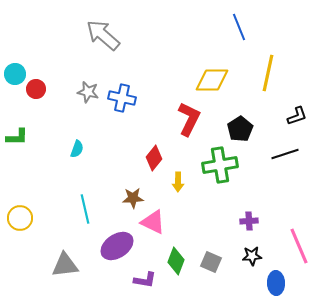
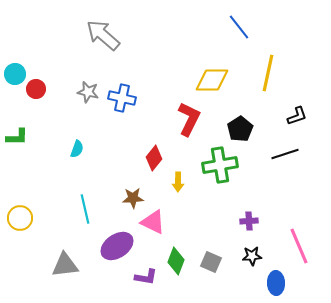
blue line: rotated 16 degrees counterclockwise
purple L-shape: moved 1 px right, 3 px up
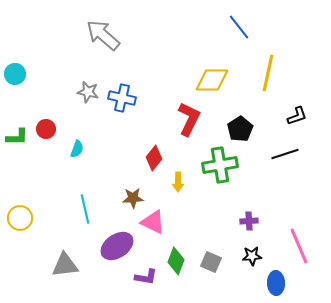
red circle: moved 10 px right, 40 px down
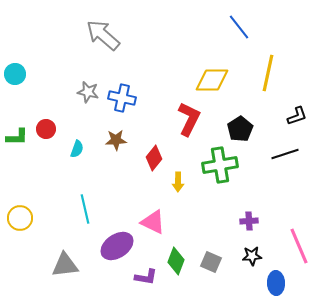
brown star: moved 17 px left, 58 px up
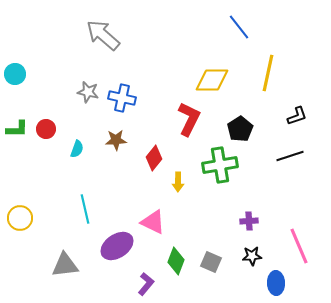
green L-shape: moved 8 px up
black line: moved 5 px right, 2 px down
purple L-shape: moved 7 px down; rotated 60 degrees counterclockwise
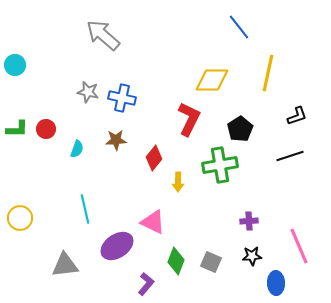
cyan circle: moved 9 px up
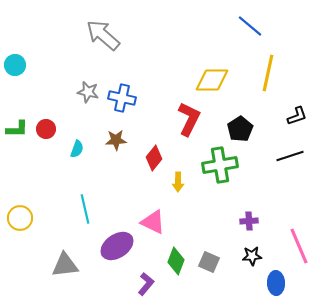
blue line: moved 11 px right, 1 px up; rotated 12 degrees counterclockwise
gray square: moved 2 px left
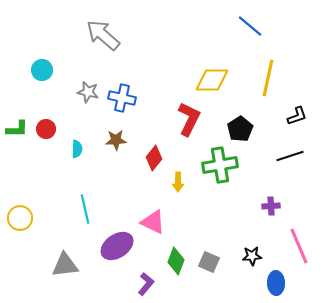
cyan circle: moved 27 px right, 5 px down
yellow line: moved 5 px down
cyan semicircle: rotated 18 degrees counterclockwise
purple cross: moved 22 px right, 15 px up
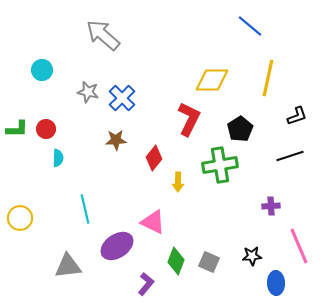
blue cross: rotated 32 degrees clockwise
cyan semicircle: moved 19 px left, 9 px down
gray triangle: moved 3 px right, 1 px down
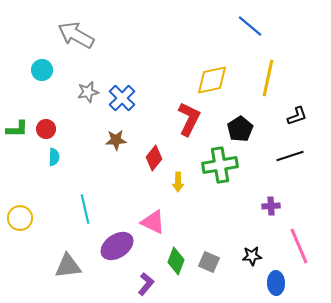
gray arrow: moved 27 px left; rotated 12 degrees counterclockwise
yellow diamond: rotated 12 degrees counterclockwise
gray star: rotated 25 degrees counterclockwise
cyan semicircle: moved 4 px left, 1 px up
